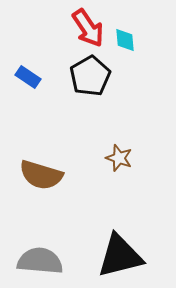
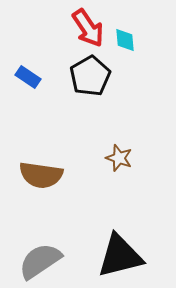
brown semicircle: rotated 9 degrees counterclockwise
gray semicircle: rotated 39 degrees counterclockwise
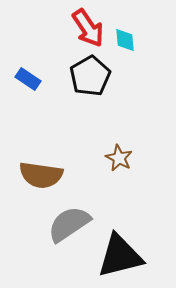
blue rectangle: moved 2 px down
brown star: rotated 8 degrees clockwise
gray semicircle: moved 29 px right, 37 px up
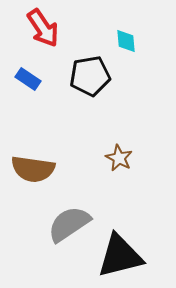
red arrow: moved 45 px left
cyan diamond: moved 1 px right, 1 px down
black pentagon: rotated 21 degrees clockwise
brown semicircle: moved 8 px left, 6 px up
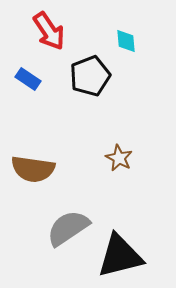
red arrow: moved 6 px right, 3 px down
black pentagon: rotated 12 degrees counterclockwise
gray semicircle: moved 1 px left, 4 px down
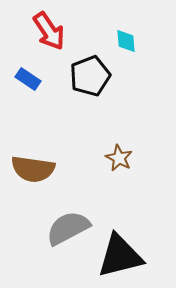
gray semicircle: rotated 6 degrees clockwise
